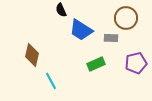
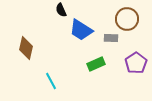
brown circle: moved 1 px right, 1 px down
brown diamond: moved 6 px left, 7 px up
purple pentagon: rotated 20 degrees counterclockwise
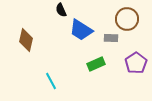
brown diamond: moved 8 px up
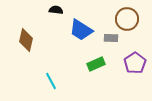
black semicircle: moved 5 px left; rotated 120 degrees clockwise
purple pentagon: moved 1 px left
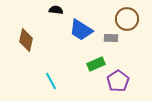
purple pentagon: moved 17 px left, 18 px down
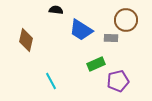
brown circle: moved 1 px left, 1 px down
purple pentagon: rotated 20 degrees clockwise
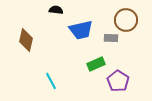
blue trapezoid: rotated 45 degrees counterclockwise
purple pentagon: rotated 25 degrees counterclockwise
